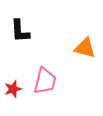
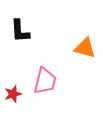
red star: moved 5 px down
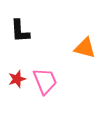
pink trapezoid: rotated 36 degrees counterclockwise
red star: moved 4 px right, 15 px up
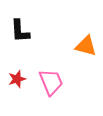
orange triangle: moved 1 px right, 2 px up
pink trapezoid: moved 6 px right, 1 px down
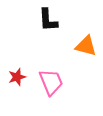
black L-shape: moved 28 px right, 11 px up
red star: moved 2 px up
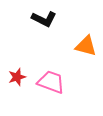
black L-shape: moved 4 px left, 1 px up; rotated 60 degrees counterclockwise
pink trapezoid: rotated 48 degrees counterclockwise
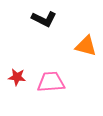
red star: rotated 24 degrees clockwise
pink trapezoid: rotated 24 degrees counterclockwise
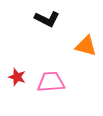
black L-shape: moved 3 px right
red star: rotated 12 degrees clockwise
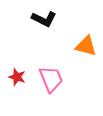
black L-shape: moved 3 px left
pink trapezoid: moved 3 px up; rotated 72 degrees clockwise
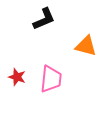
black L-shape: rotated 50 degrees counterclockwise
pink trapezoid: rotated 28 degrees clockwise
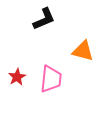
orange triangle: moved 3 px left, 5 px down
red star: rotated 24 degrees clockwise
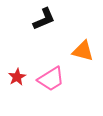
pink trapezoid: rotated 52 degrees clockwise
